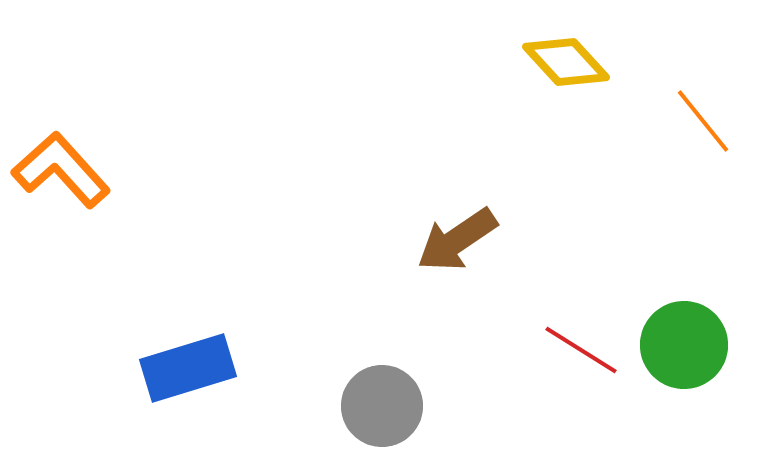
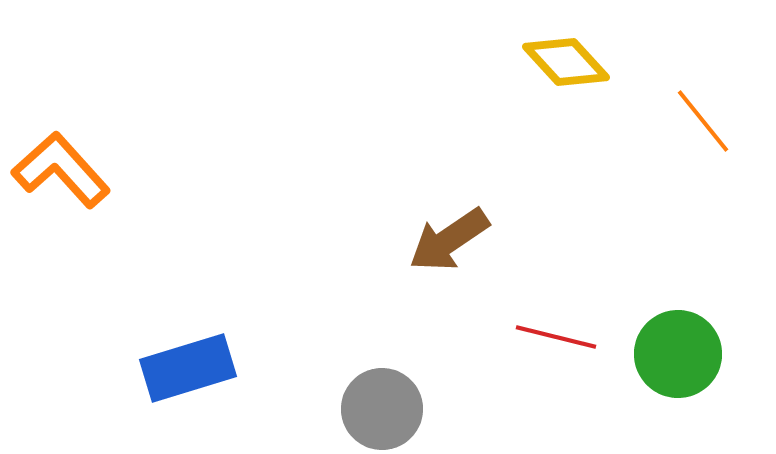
brown arrow: moved 8 px left
green circle: moved 6 px left, 9 px down
red line: moved 25 px left, 13 px up; rotated 18 degrees counterclockwise
gray circle: moved 3 px down
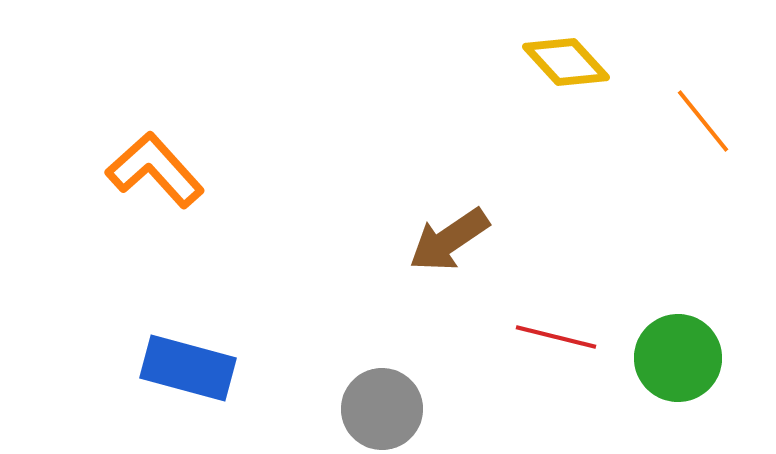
orange L-shape: moved 94 px right
green circle: moved 4 px down
blue rectangle: rotated 32 degrees clockwise
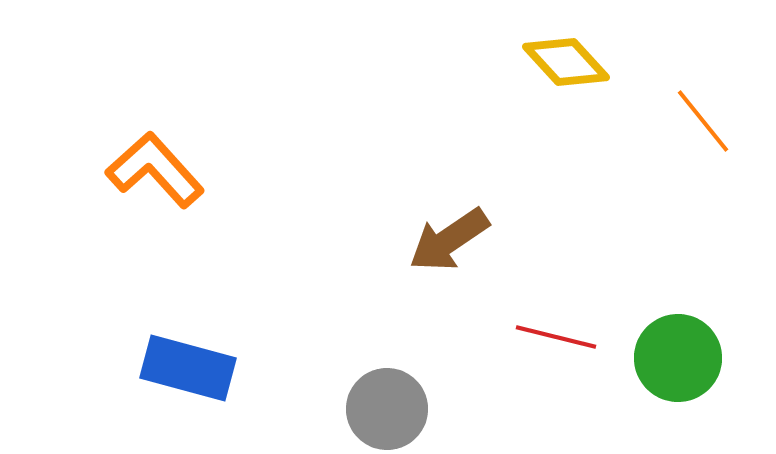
gray circle: moved 5 px right
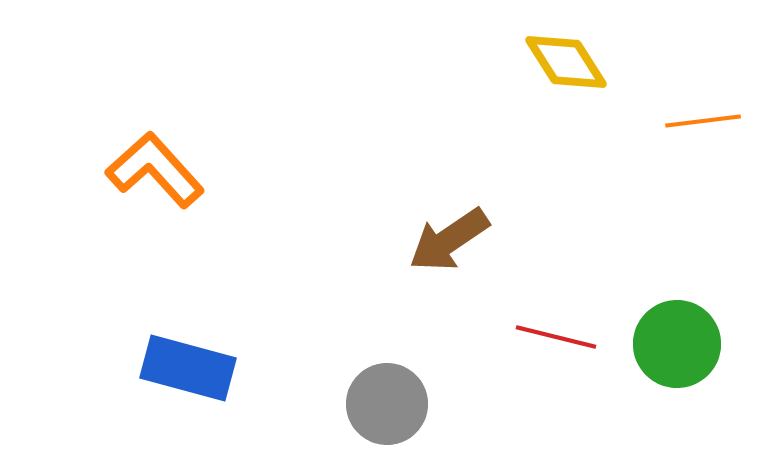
yellow diamond: rotated 10 degrees clockwise
orange line: rotated 58 degrees counterclockwise
green circle: moved 1 px left, 14 px up
gray circle: moved 5 px up
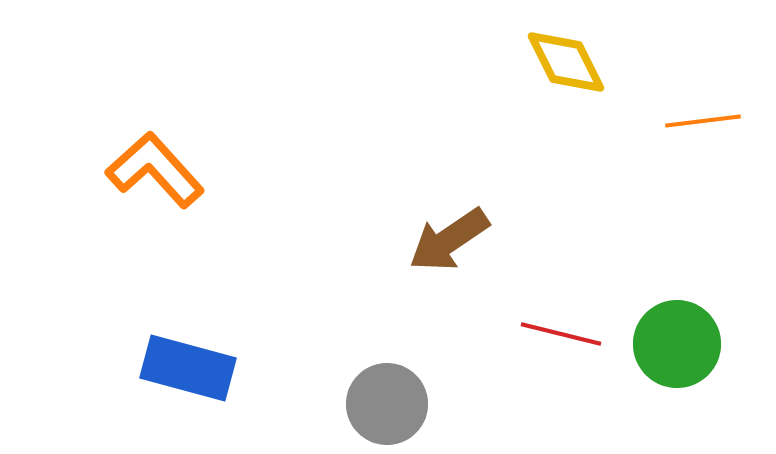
yellow diamond: rotated 6 degrees clockwise
red line: moved 5 px right, 3 px up
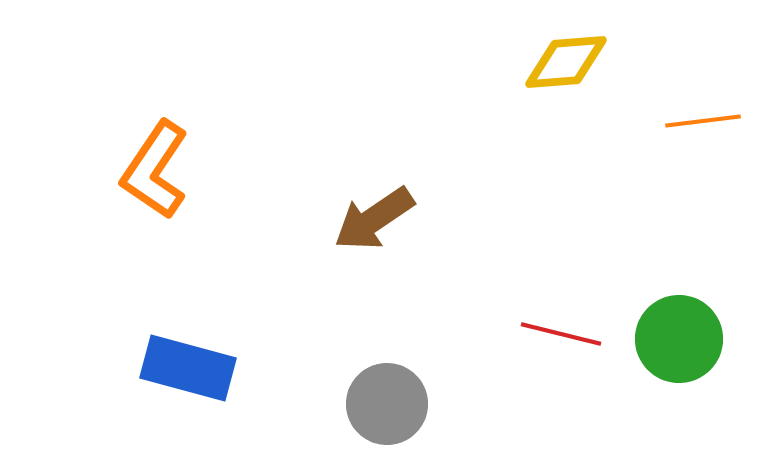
yellow diamond: rotated 68 degrees counterclockwise
orange L-shape: rotated 104 degrees counterclockwise
brown arrow: moved 75 px left, 21 px up
green circle: moved 2 px right, 5 px up
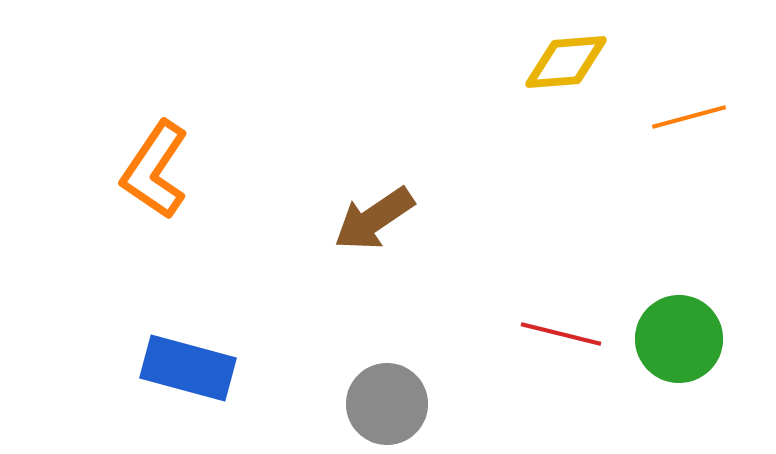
orange line: moved 14 px left, 4 px up; rotated 8 degrees counterclockwise
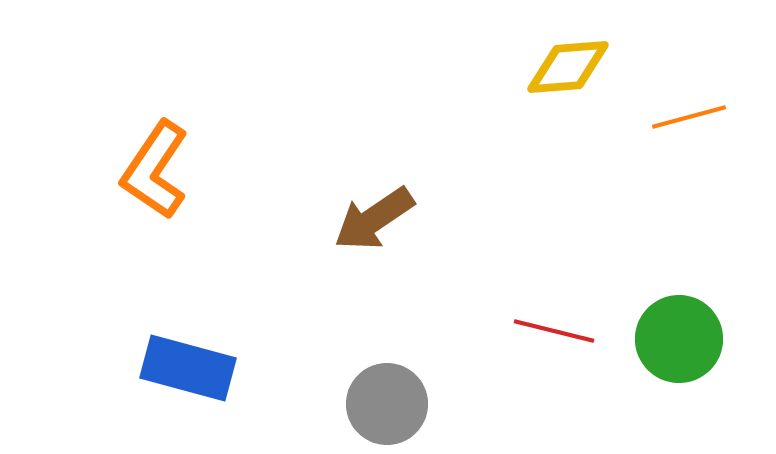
yellow diamond: moved 2 px right, 5 px down
red line: moved 7 px left, 3 px up
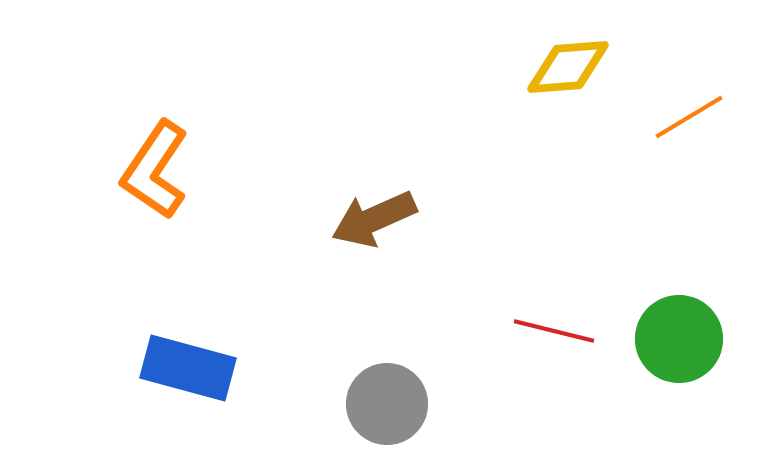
orange line: rotated 16 degrees counterclockwise
brown arrow: rotated 10 degrees clockwise
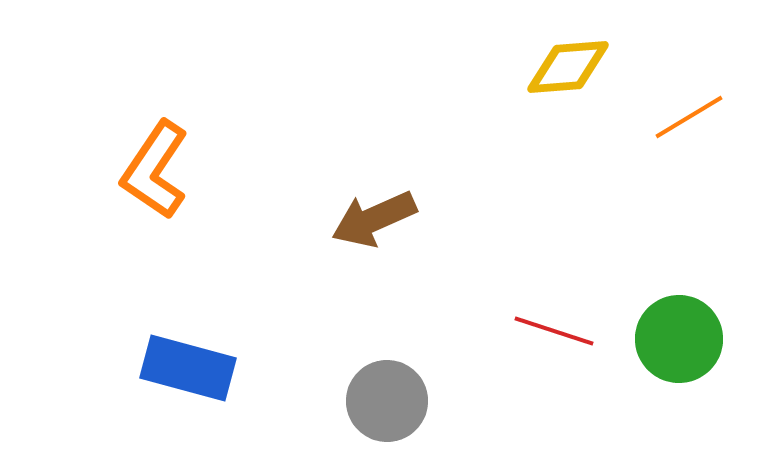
red line: rotated 4 degrees clockwise
gray circle: moved 3 px up
